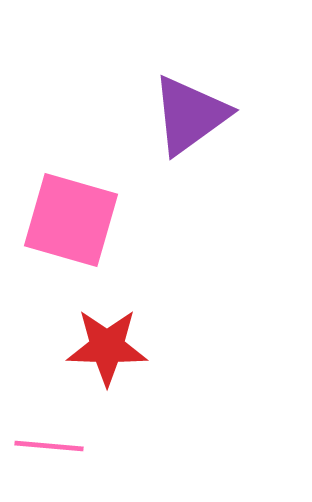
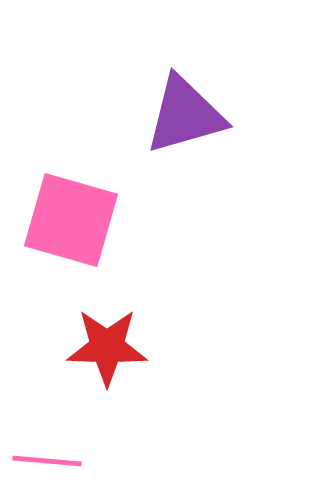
purple triangle: moved 5 px left; rotated 20 degrees clockwise
pink line: moved 2 px left, 15 px down
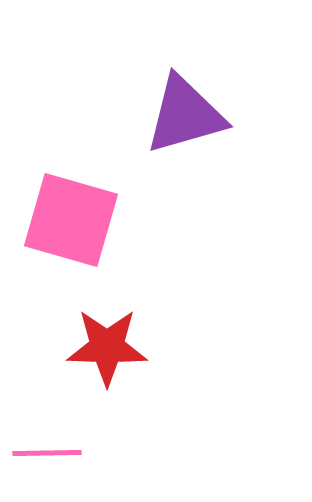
pink line: moved 8 px up; rotated 6 degrees counterclockwise
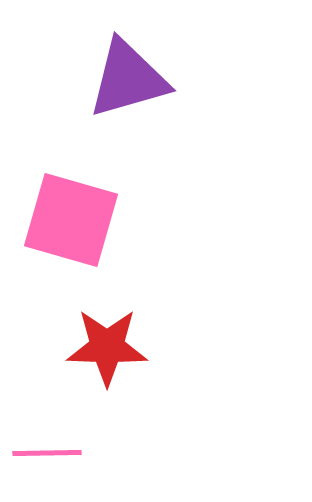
purple triangle: moved 57 px left, 36 px up
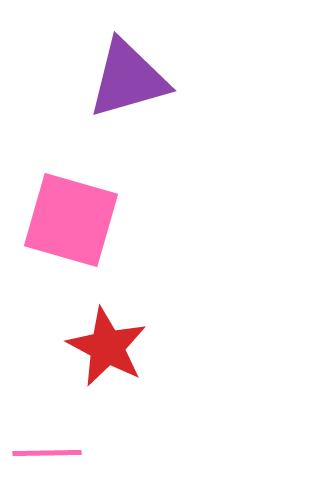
red star: rotated 26 degrees clockwise
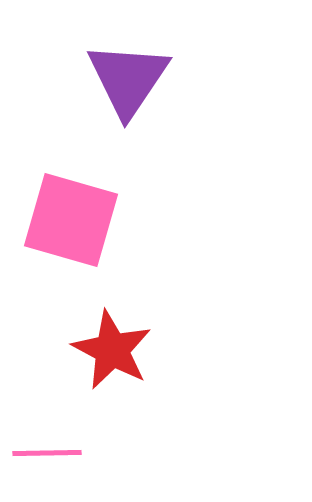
purple triangle: rotated 40 degrees counterclockwise
red star: moved 5 px right, 3 px down
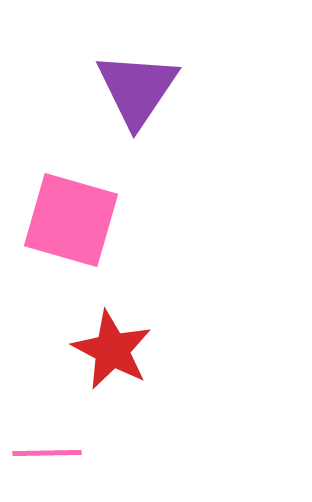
purple triangle: moved 9 px right, 10 px down
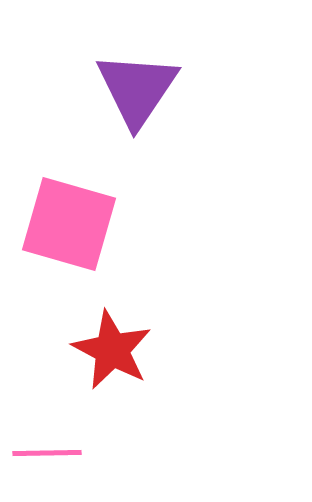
pink square: moved 2 px left, 4 px down
